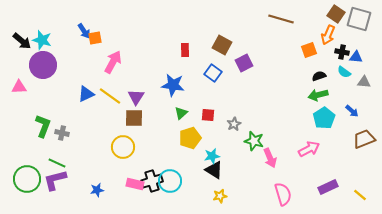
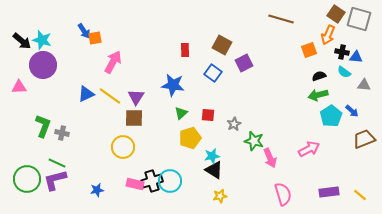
gray triangle at (364, 82): moved 3 px down
cyan pentagon at (324, 118): moved 7 px right, 2 px up
purple rectangle at (328, 187): moved 1 px right, 5 px down; rotated 18 degrees clockwise
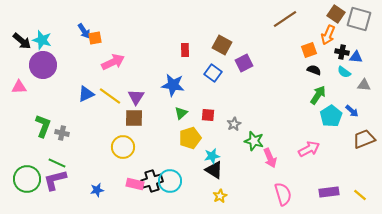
brown line at (281, 19): moved 4 px right; rotated 50 degrees counterclockwise
pink arrow at (113, 62): rotated 35 degrees clockwise
black semicircle at (319, 76): moved 5 px left, 6 px up; rotated 40 degrees clockwise
green arrow at (318, 95): rotated 138 degrees clockwise
yellow star at (220, 196): rotated 16 degrees counterclockwise
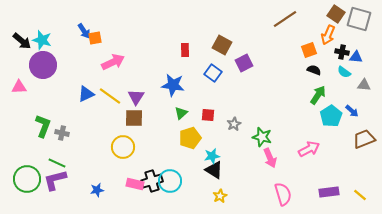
green star at (254, 141): moved 8 px right, 4 px up
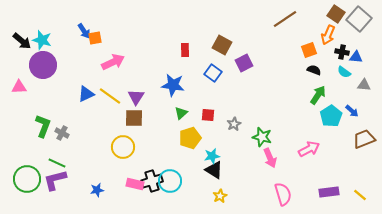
gray square at (359, 19): rotated 25 degrees clockwise
gray cross at (62, 133): rotated 16 degrees clockwise
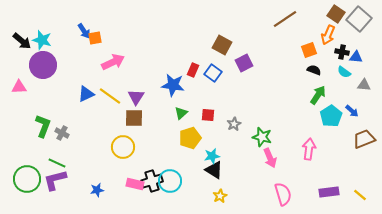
red rectangle at (185, 50): moved 8 px right, 20 px down; rotated 24 degrees clockwise
pink arrow at (309, 149): rotated 55 degrees counterclockwise
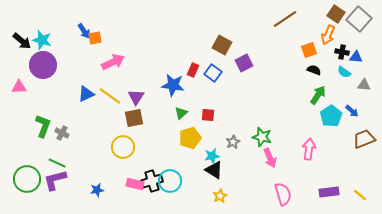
brown square at (134, 118): rotated 12 degrees counterclockwise
gray star at (234, 124): moved 1 px left, 18 px down
